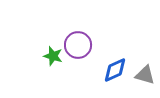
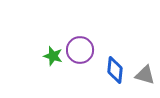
purple circle: moved 2 px right, 5 px down
blue diamond: rotated 60 degrees counterclockwise
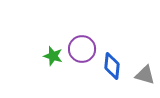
purple circle: moved 2 px right, 1 px up
blue diamond: moved 3 px left, 4 px up
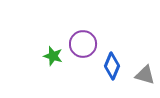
purple circle: moved 1 px right, 5 px up
blue diamond: rotated 16 degrees clockwise
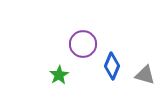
green star: moved 6 px right, 19 px down; rotated 24 degrees clockwise
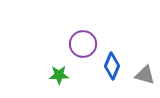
green star: rotated 30 degrees clockwise
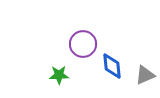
blue diamond: rotated 28 degrees counterclockwise
gray triangle: rotated 40 degrees counterclockwise
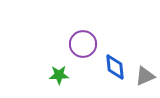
blue diamond: moved 3 px right, 1 px down
gray triangle: moved 1 px down
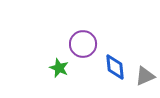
green star: moved 7 px up; rotated 24 degrees clockwise
